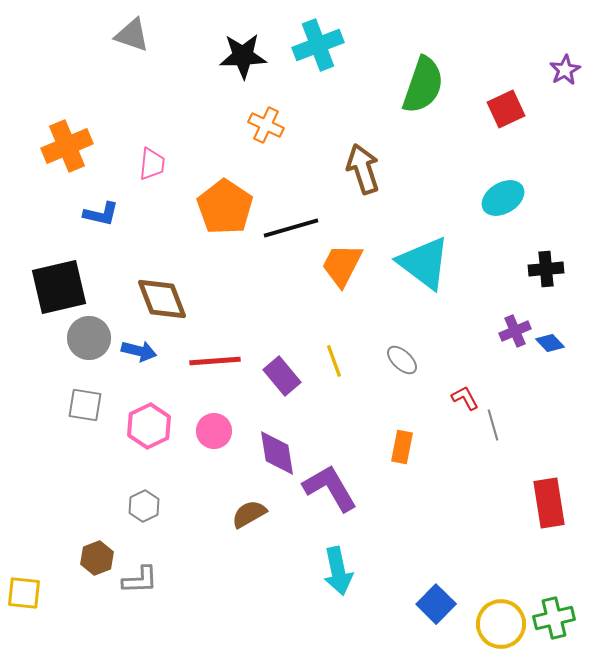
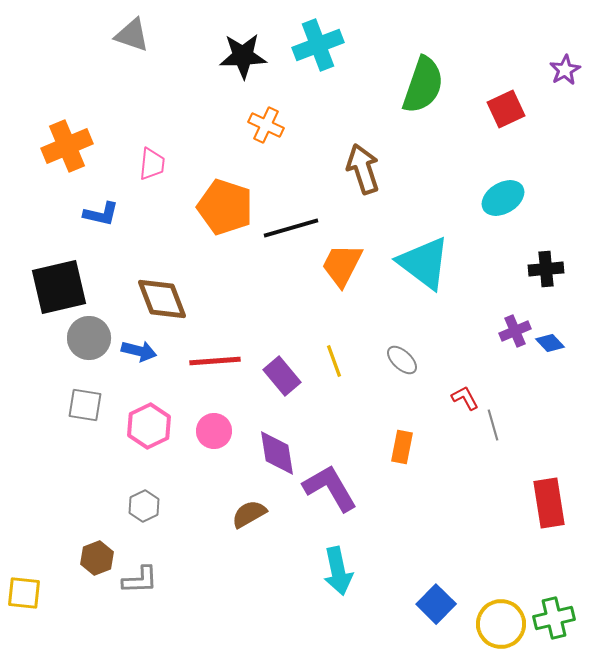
orange pentagon at (225, 207): rotated 16 degrees counterclockwise
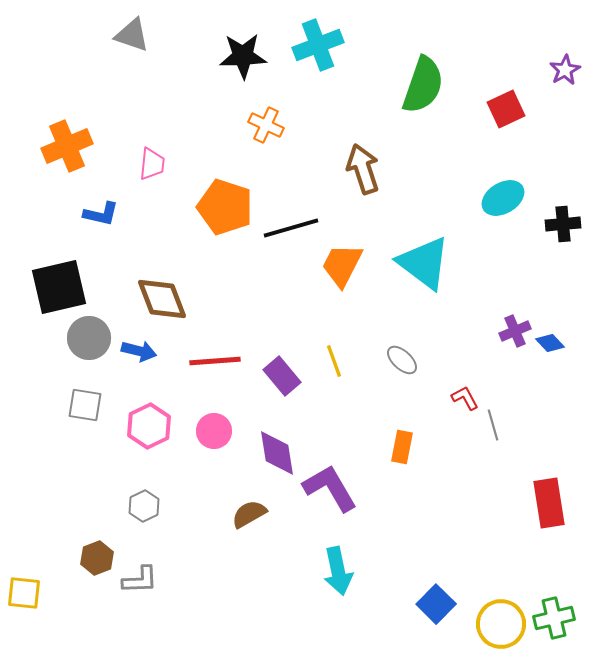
black cross at (546, 269): moved 17 px right, 45 px up
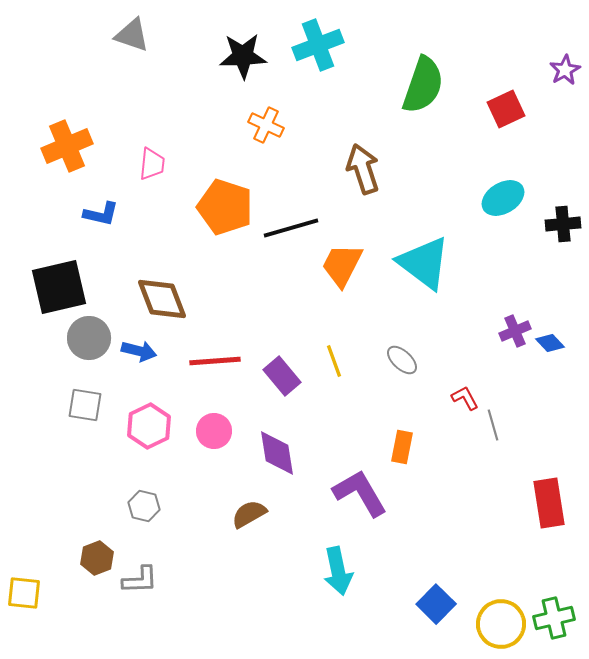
purple L-shape at (330, 488): moved 30 px right, 5 px down
gray hexagon at (144, 506): rotated 20 degrees counterclockwise
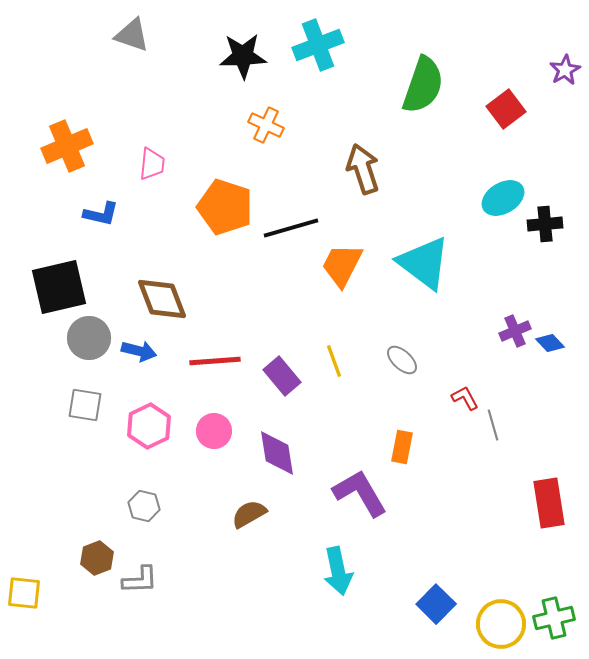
red square at (506, 109): rotated 12 degrees counterclockwise
black cross at (563, 224): moved 18 px left
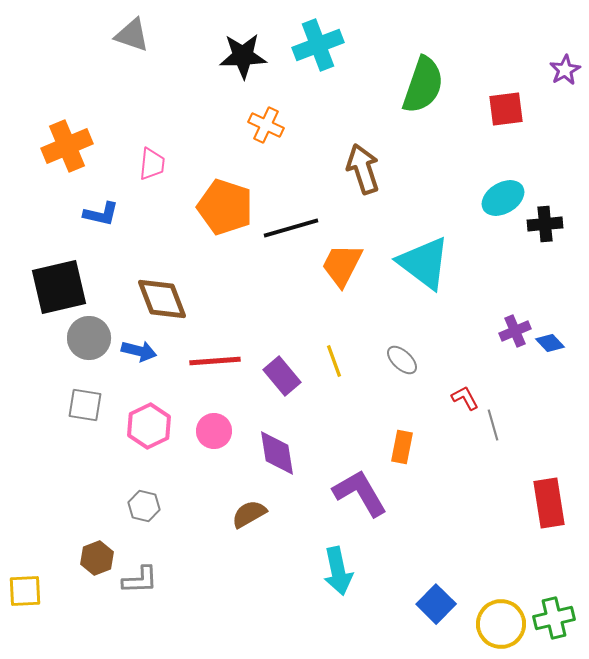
red square at (506, 109): rotated 30 degrees clockwise
yellow square at (24, 593): moved 1 px right, 2 px up; rotated 9 degrees counterclockwise
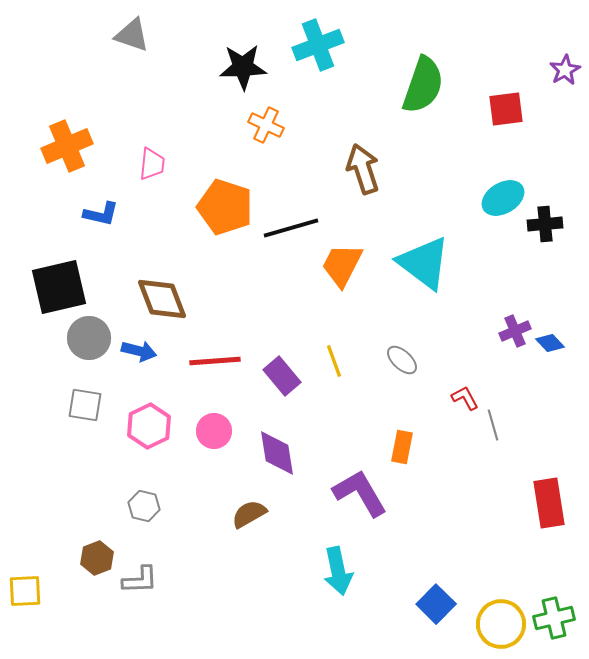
black star at (243, 56): moved 11 px down
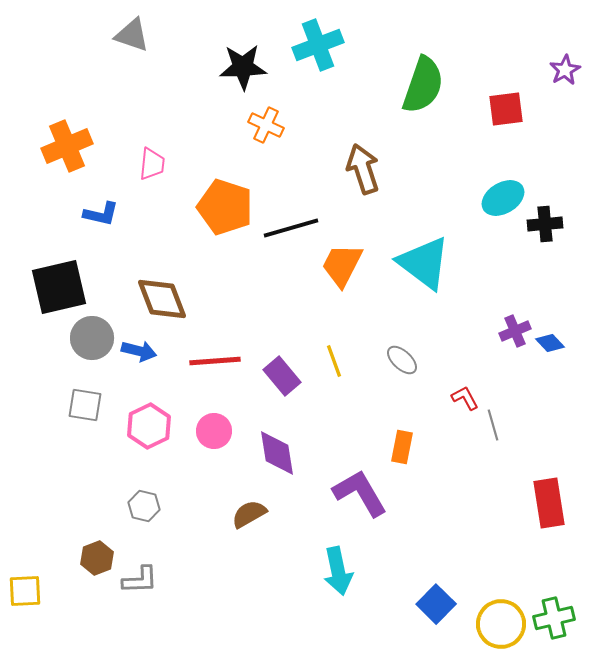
gray circle at (89, 338): moved 3 px right
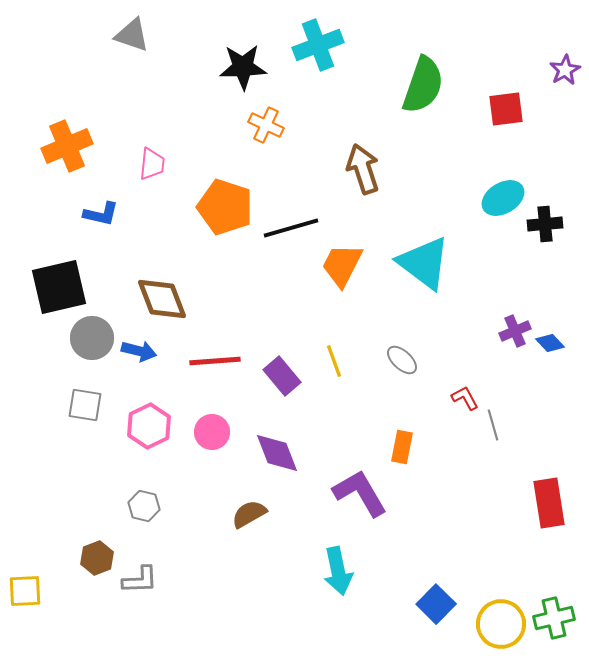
pink circle at (214, 431): moved 2 px left, 1 px down
purple diamond at (277, 453): rotated 12 degrees counterclockwise
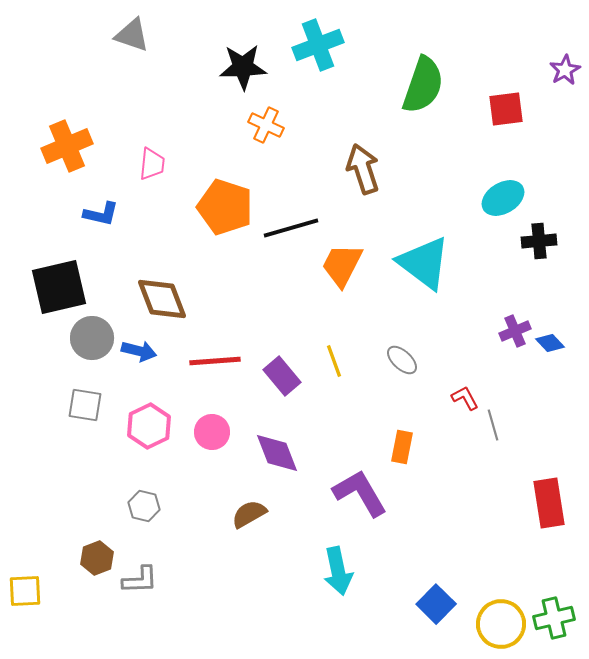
black cross at (545, 224): moved 6 px left, 17 px down
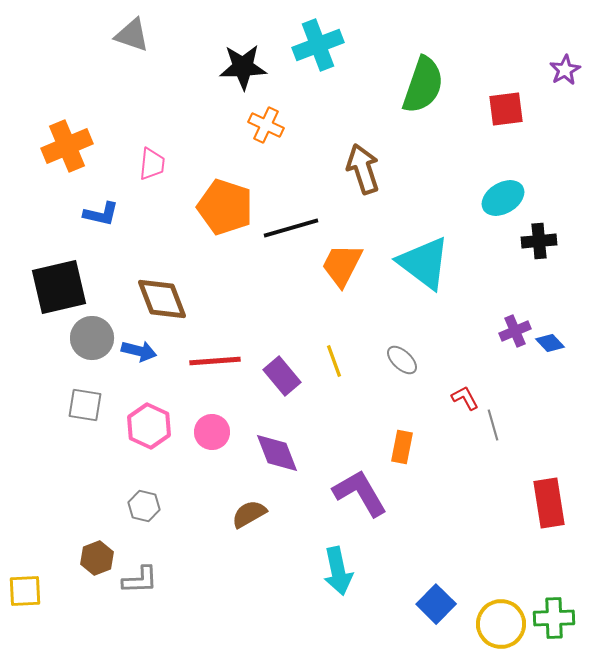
pink hexagon at (149, 426): rotated 9 degrees counterclockwise
green cross at (554, 618): rotated 12 degrees clockwise
